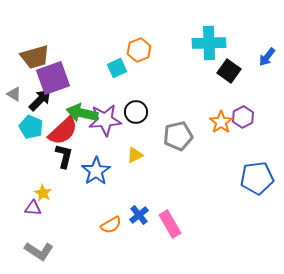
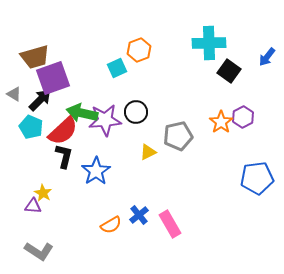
yellow triangle: moved 13 px right, 3 px up
purple triangle: moved 2 px up
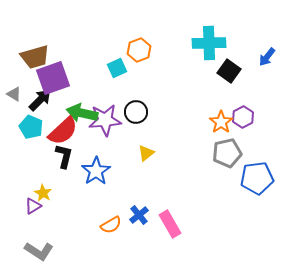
gray pentagon: moved 49 px right, 17 px down
yellow triangle: moved 2 px left, 1 px down; rotated 12 degrees counterclockwise
purple triangle: rotated 36 degrees counterclockwise
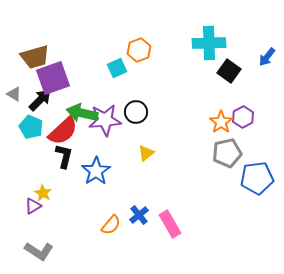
orange semicircle: rotated 20 degrees counterclockwise
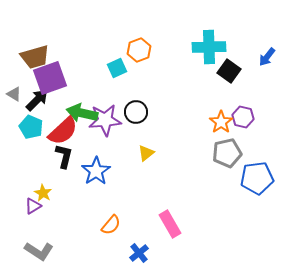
cyan cross: moved 4 px down
purple square: moved 3 px left
black arrow: moved 3 px left
purple hexagon: rotated 20 degrees counterclockwise
blue cross: moved 38 px down
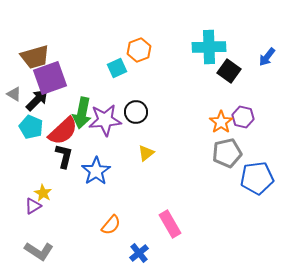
green arrow: rotated 92 degrees counterclockwise
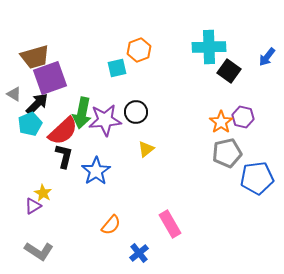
cyan square: rotated 12 degrees clockwise
black arrow: moved 4 px down
cyan pentagon: moved 1 px left, 3 px up; rotated 25 degrees clockwise
yellow triangle: moved 4 px up
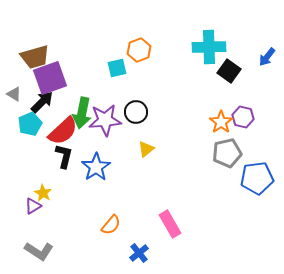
black arrow: moved 5 px right, 2 px up
blue star: moved 4 px up
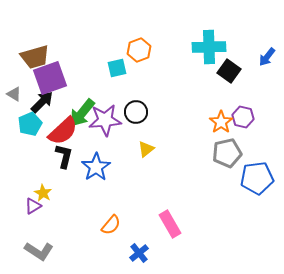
green arrow: rotated 28 degrees clockwise
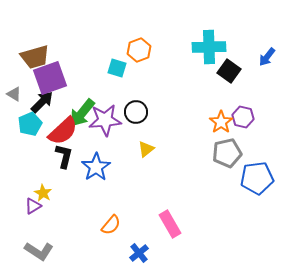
cyan square: rotated 30 degrees clockwise
